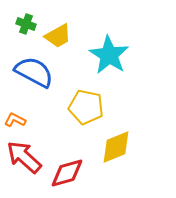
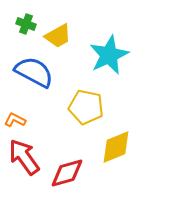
cyan star: rotated 15 degrees clockwise
red arrow: rotated 12 degrees clockwise
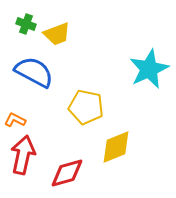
yellow trapezoid: moved 1 px left, 2 px up; rotated 8 degrees clockwise
cyan star: moved 40 px right, 14 px down
red arrow: moved 1 px left, 2 px up; rotated 48 degrees clockwise
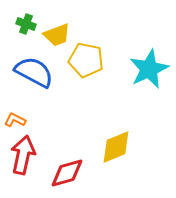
yellow trapezoid: moved 1 px down
yellow pentagon: moved 47 px up
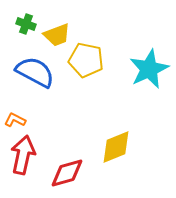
blue semicircle: moved 1 px right
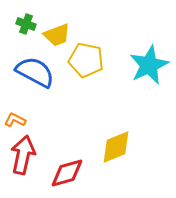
cyan star: moved 4 px up
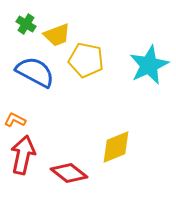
green cross: rotated 12 degrees clockwise
red diamond: moved 2 px right; rotated 54 degrees clockwise
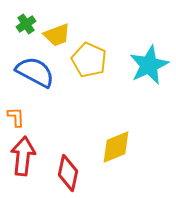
green cross: rotated 24 degrees clockwise
yellow pentagon: moved 3 px right; rotated 12 degrees clockwise
orange L-shape: moved 1 px right, 3 px up; rotated 60 degrees clockwise
red arrow: moved 1 px down; rotated 6 degrees counterclockwise
red diamond: moved 1 px left; rotated 63 degrees clockwise
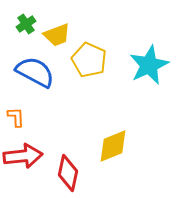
yellow diamond: moved 3 px left, 1 px up
red arrow: rotated 78 degrees clockwise
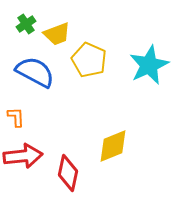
yellow trapezoid: moved 1 px up
